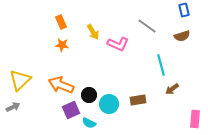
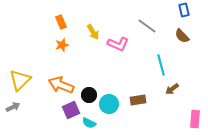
brown semicircle: rotated 63 degrees clockwise
orange star: rotated 24 degrees counterclockwise
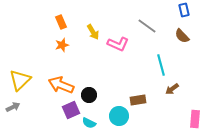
cyan circle: moved 10 px right, 12 px down
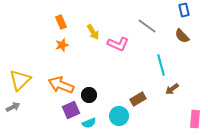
brown rectangle: moved 1 px up; rotated 21 degrees counterclockwise
cyan semicircle: rotated 48 degrees counterclockwise
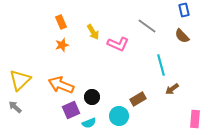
black circle: moved 3 px right, 2 px down
gray arrow: moved 2 px right; rotated 112 degrees counterclockwise
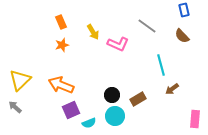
black circle: moved 20 px right, 2 px up
cyan circle: moved 4 px left
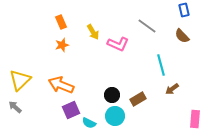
cyan semicircle: rotated 48 degrees clockwise
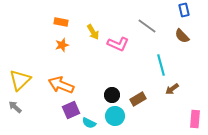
orange rectangle: rotated 56 degrees counterclockwise
